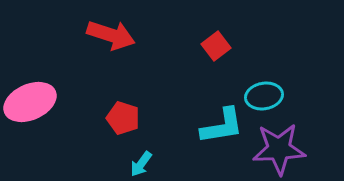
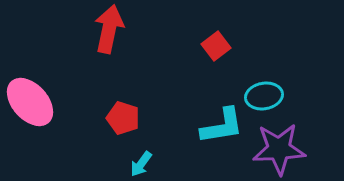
red arrow: moved 2 px left, 6 px up; rotated 96 degrees counterclockwise
pink ellipse: rotated 72 degrees clockwise
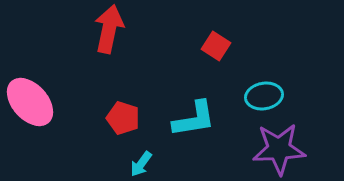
red square: rotated 20 degrees counterclockwise
cyan L-shape: moved 28 px left, 7 px up
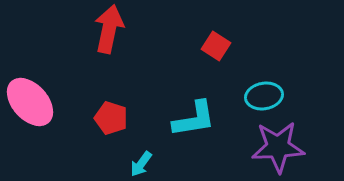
red pentagon: moved 12 px left
purple star: moved 1 px left, 2 px up
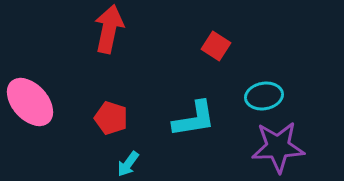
cyan arrow: moved 13 px left
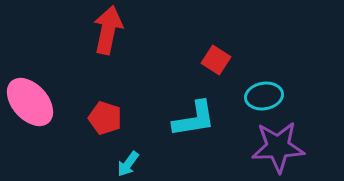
red arrow: moved 1 px left, 1 px down
red square: moved 14 px down
red pentagon: moved 6 px left
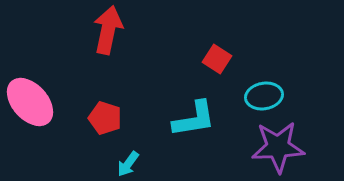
red square: moved 1 px right, 1 px up
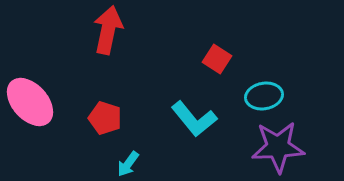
cyan L-shape: rotated 60 degrees clockwise
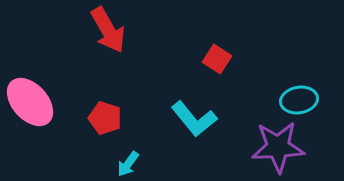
red arrow: rotated 138 degrees clockwise
cyan ellipse: moved 35 px right, 4 px down
